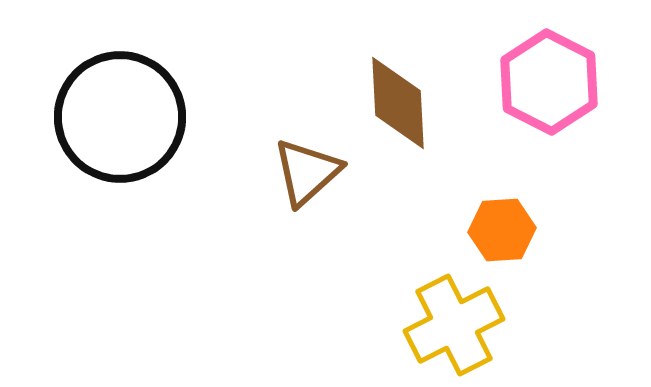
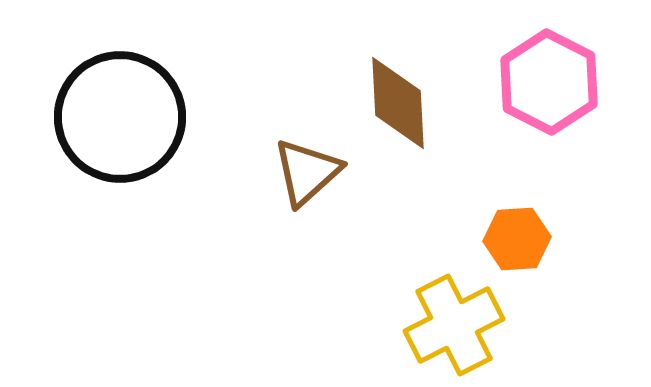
orange hexagon: moved 15 px right, 9 px down
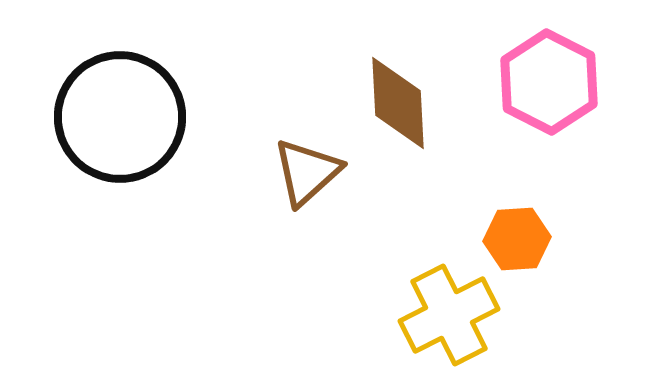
yellow cross: moved 5 px left, 10 px up
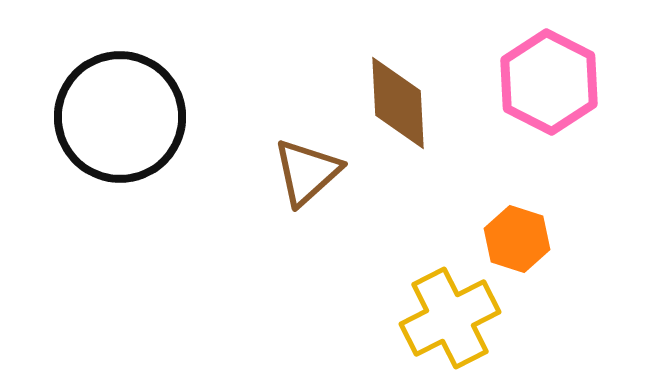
orange hexagon: rotated 22 degrees clockwise
yellow cross: moved 1 px right, 3 px down
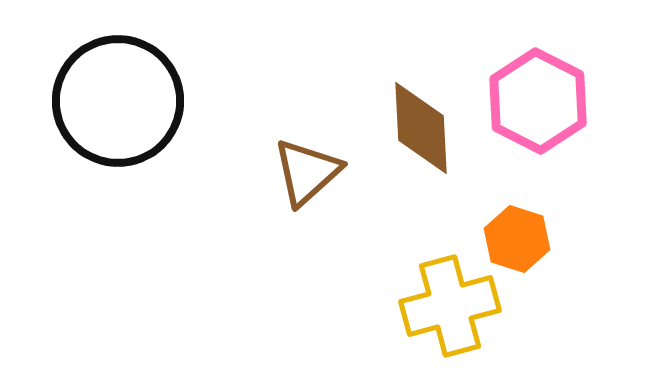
pink hexagon: moved 11 px left, 19 px down
brown diamond: moved 23 px right, 25 px down
black circle: moved 2 px left, 16 px up
yellow cross: moved 12 px up; rotated 12 degrees clockwise
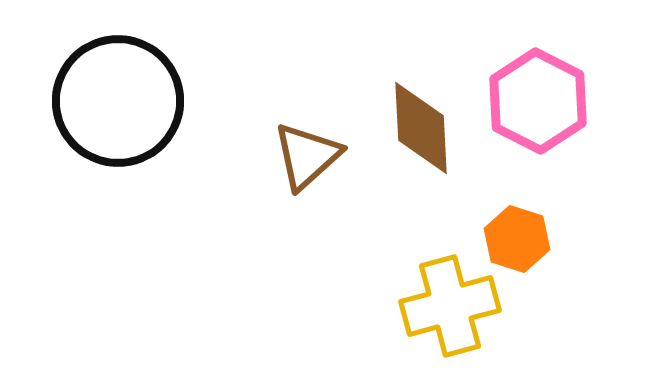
brown triangle: moved 16 px up
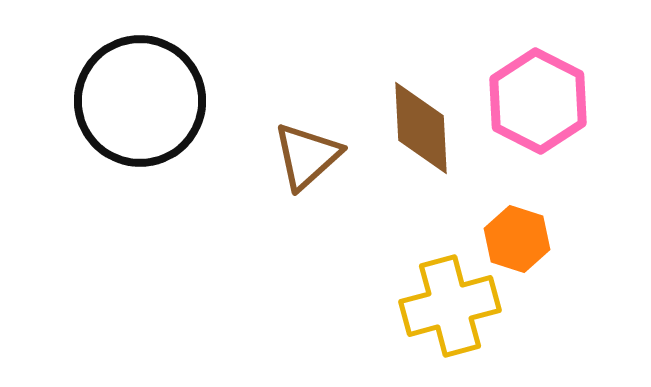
black circle: moved 22 px right
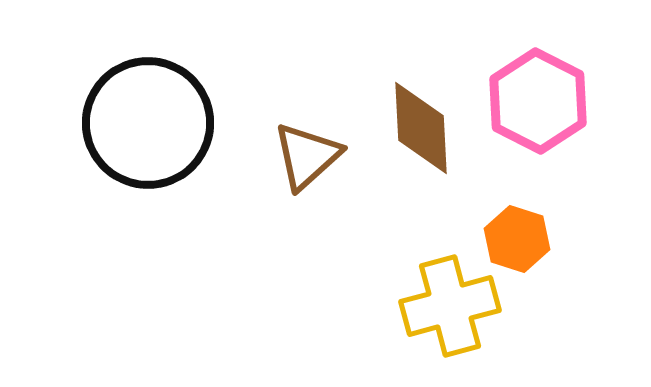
black circle: moved 8 px right, 22 px down
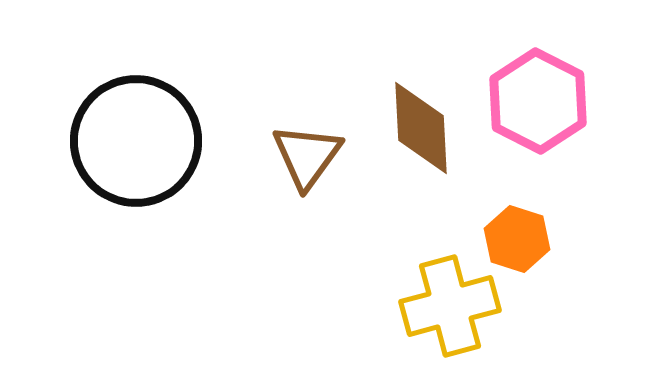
black circle: moved 12 px left, 18 px down
brown triangle: rotated 12 degrees counterclockwise
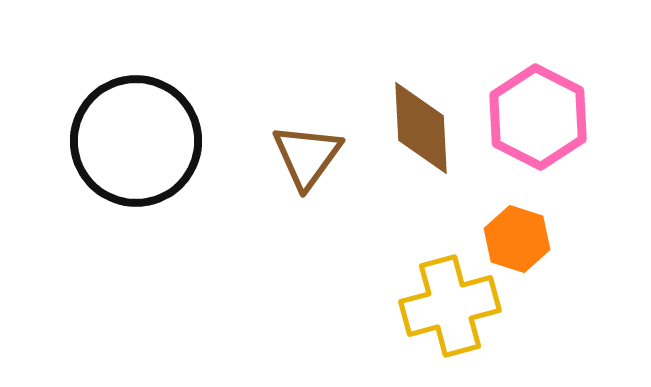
pink hexagon: moved 16 px down
